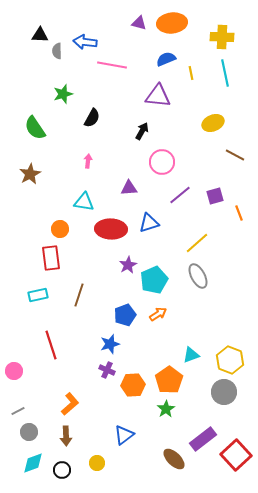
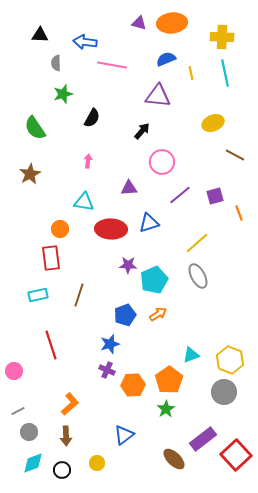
gray semicircle at (57, 51): moved 1 px left, 12 px down
black arrow at (142, 131): rotated 12 degrees clockwise
purple star at (128, 265): rotated 30 degrees clockwise
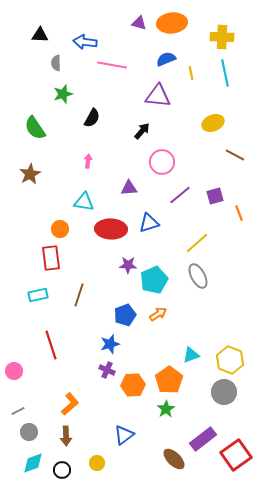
red square at (236, 455): rotated 8 degrees clockwise
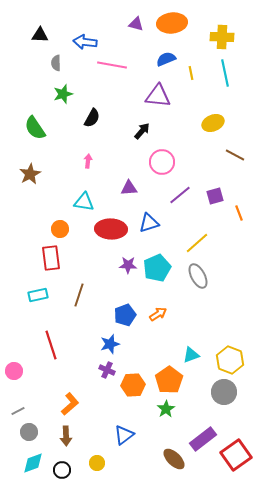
purple triangle at (139, 23): moved 3 px left, 1 px down
cyan pentagon at (154, 280): moved 3 px right, 12 px up
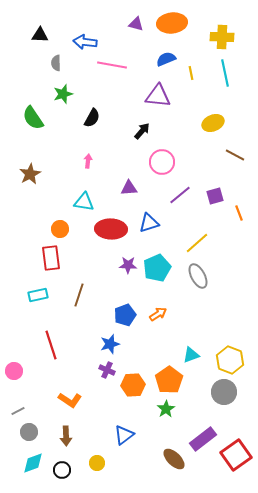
green semicircle at (35, 128): moved 2 px left, 10 px up
orange L-shape at (70, 404): moved 4 px up; rotated 75 degrees clockwise
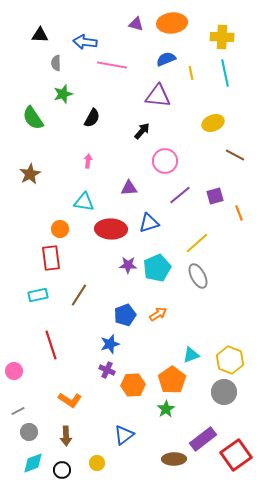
pink circle at (162, 162): moved 3 px right, 1 px up
brown line at (79, 295): rotated 15 degrees clockwise
orange pentagon at (169, 380): moved 3 px right
brown ellipse at (174, 459): rotated 45 degrees counterclockwise
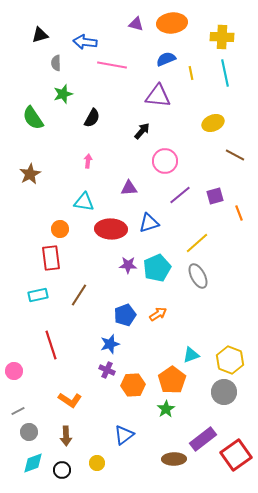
black triangle at (40, 35): rotated 18 degrees counterclockwise
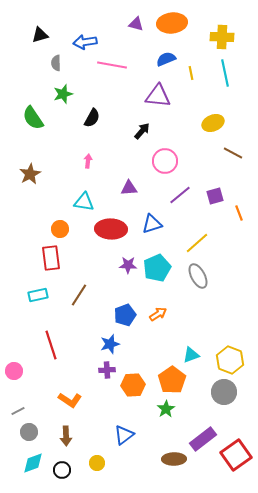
blue arrow at (85, 42): rotated 15 degrees counterclockwise
brown line at (235, 155): moved 2 px left, 2 px up
blue triangle at (149, 223): moved 3 px right, 1 px down
purple cross at (107, 370): rotated 28 degrees counterclockwise
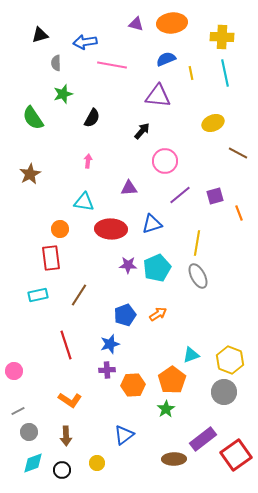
brown line at (233, 153): moved 5 px right
yellow line at (197, 243): rotated 40 degrees counterclockwise
red line at (51, 345): moved 15 px right
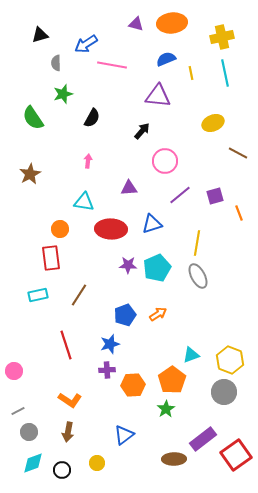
yellow cross at (222, 37): rotated 15 degrees counterclockwise
blue arrow at (85, 42): moved 1 px right, 2 px down; rotated 25 degrees counterclockwise
brown arrow at (66, 436): moved 2 px right, 4 px up; rotated 12 degrees clockwise
